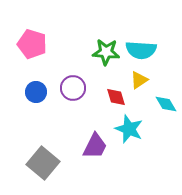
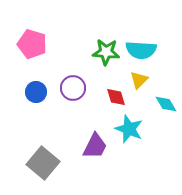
yellow triangle: rotated 12 degrees counterclockwise
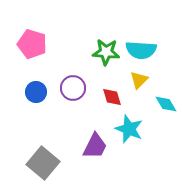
red diamond: moved 4 px left
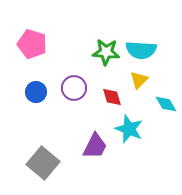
purple circle: moved 1 px right
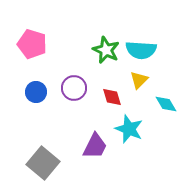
green star: moved 2 px up; rotated 20 degrees clockwise
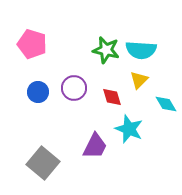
green star: rotated 12 degrees counterclockwise
blue circle: moved 2 px right
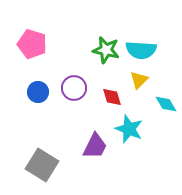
gray square: moved 1 px left, 2 px down; rotated 8 degrees counterclockwise
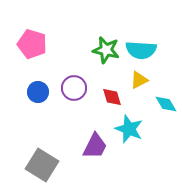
yellow triangle: rotated 18 degrees clockwise
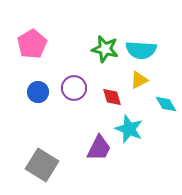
pink pentagon: rotated 24 degrees clockwise
green star: moved 1 px left, 1 px up
purple trapezoid: moved 4 px right, 2 px down
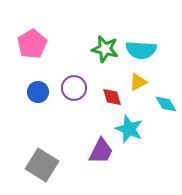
yellow triangle: moved 1 px left, 2 px down
purple trapezoid: moved 2 px right, 3 px down
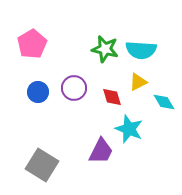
cyan diamond: moved 2 px left, 2 px up
